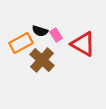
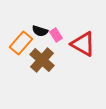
orange rectangle: rotated 20 degrees counterclockwise
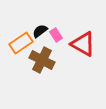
black semicircle: rotated 126 degrees clockwise
orange rectangle: rotated 15 degrees clockwise
brown cross: rotated 15 degrees counterclockwise
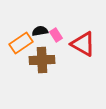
black semicircle: rotated 28 degrees clockwise
brown cross: rotated 30 degrees counterclockwise
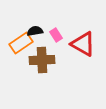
black semicircle: moved 5 px left
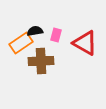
pink rectangle: rotated 48 degrees clockwise
red triangle: moved 2 px right, 1 px up
brown cross: moved 1 px left, 1 px down
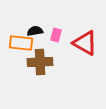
orange rectangle: rotated 40 degrees clockwise
brown cross: moved 1 px left, 1 px down
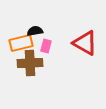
pink rectangle: moved 10 px left, 11 px down
orange rectangle: rotated 20 degrees counterclockwise
brown cross: moved 10 px left, 1 px down
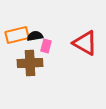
black semicircle: moved 5 px down
orange rectangle: moved 4 px left, 8 px up
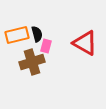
black semicircle: moved 2 px right, 2 px up; rotated 84 degrees clockwise
brown cross: moved 2 px right, 1 px up; rotated 15 degrees counterclockwise
